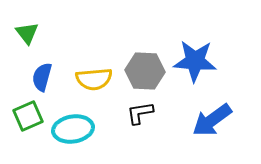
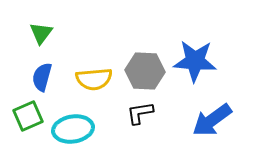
green triangle: moved 14 px right; rotated 15 degrees clockwise
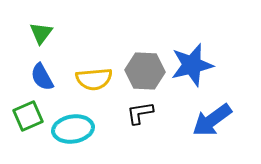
blue star: moved 3 px left, 4 px down; rotated 18 degrees counterclockwise
blue semicircle: rotated 44 degrees counterclockwise
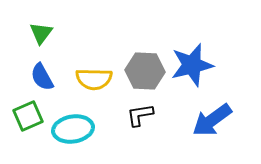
yellow semicircle: rotated 6 degrees clockwise
black L-shape: moved 2 px down
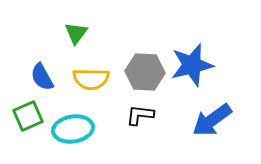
green triangle: moved 35 px right
gray hexagon: moved 1 px down
yellow semicircle: moved 3 px left
black L-shape: rotated 16 degrees clockwise
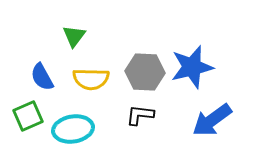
green triangle: moved 2 px left, 3 px down
blue star: moved 2 px down
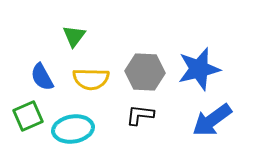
blue star: moved 7 px right, 2 px down
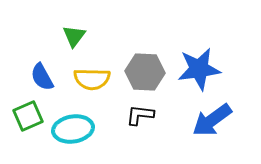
blue star: rotated 6 degrees clockwise
yellow semicircle: moved 1 px right
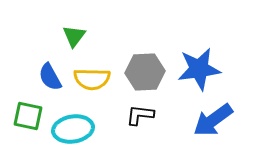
gray hexagon: rotated 6 degrees counterclockwise
blue semicircle: moved 8 px right
green square: rotated 36 degrees clockwise
blue arrow: moved 1 px right
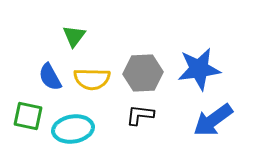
gray hexagon: moved 2 px left, 1 px down
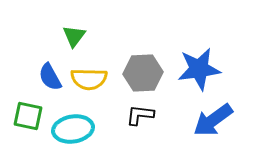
yellow semicircle: moved 3 px left
